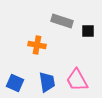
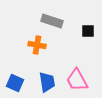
gray rectangle: moved 10 px left
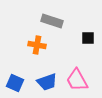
black square: moved 7 px down
blue trapezoid: rotated 80 degrees clockwise
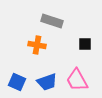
black square: moved 3 px left, 6 px down
blue square: moved 2 px right, 1 px up
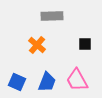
gray rectangle: moved 5 px up; rotated 20 degrees counterclockwise
orange cross: rotated 30 degrees clockwise
blue trapezoid: rotated 50 degrees counterclockwise
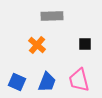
pink trapezoid: moved 2 px right; rotated 15 degrees clockwise
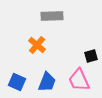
black square: moved 6 px right, 12 px down; rotated 16 degrees counterclockwise
pink trapezoid: rotated 10 degrees counterclockwise
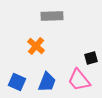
orange cross: moved 1 px left, 1 px down
black square: moved 2 px down
pink trapezoid: rotated 15 degrees counterclockwise
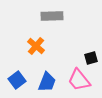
blue square: moved 2 px up; rotated 30 degrees clockwise
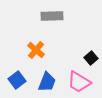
orange cross: moved 4 px down
black square: rotated 24 degrees counterclockwise
pink trapezoid: moved 2 px down; rotated 20 degrees counterclockwise
